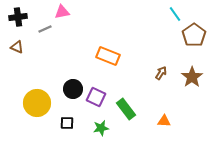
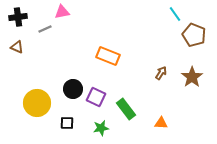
brown pentagon: rotated 15 degrees counterclockwise
orange triangle: moved 3 px left, 2 px down
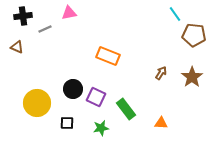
pink triangle: moved 7 px right, 1 px down
black cross: moved 5 px right, 1 px up
brown pentagon: rotated 15 degrees counterclockwise
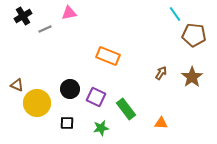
black cross: rotated 24 degrees counterclockwise
brown triangle: moved 38 px down
black circle: moved 3 px left
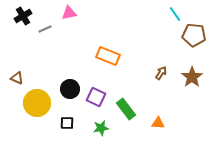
brown triangle: moved 7 px up
orange triangle: moved 3 px left
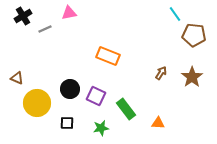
purple square: moved 1 px up
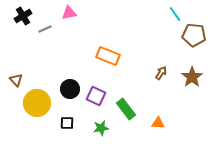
brown triangle: moved 1 px left, 2 px down; rotated 24 degrees clockwise
